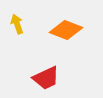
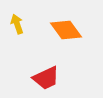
orange diamond: rotated 32 degrees clockwise
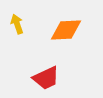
orange diamond: rotated 56 degrees counterclockwise
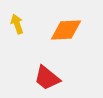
red trapezoid: moved 1 px right; rotated 64 degrees clockwise
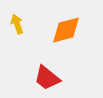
orange diamond: rotated 12 degrees counterclockwise
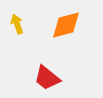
orange diamond: moved 5 px up
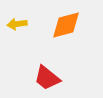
yellow arrow: rotated 78 degrees counterclockwise
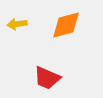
red trapezoid: rotated 16 degrees counterclockwise
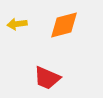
orange diamond: moved 2 px left
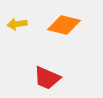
orange diamond: rotated 28 degrees clockwise
